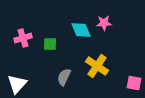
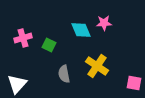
green square: moved 1 px left, 1 px down; rotated 24 degrees clockwise
gray semicircle: moved 3 px up; rotated 36 degrees counterclockwise
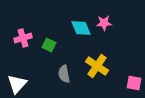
cyan diamond: moved 2 px up
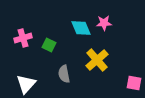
yellow cross: moved 6 px up; rotated 15 degrees clockwise
white triangle: moved 9 px right
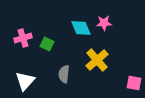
green square: moved 2 px left, 1 px up
gray semicircle: rotated 18 degrees clockwise
white triangle: moved 1 px left, 3 px up
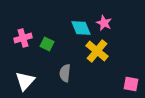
pink star: rotated 28 degrees clockwise
yellow cross: moved 9 px up; rotated 10 degrees counterclockwise
gray semicircle: moved 1 px right, 1 px up
pink square: moved 3 px left, 1 px down
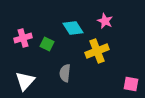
pink star: moved 1 px right, 2 px up
cyan diamond: moved 8 px left; rotated 10 degrees counterclockwise
yellow cross: rotated 30 degrees clockwise
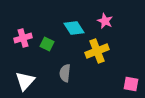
cyan diamond: moved 1 px right
